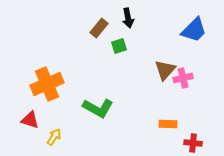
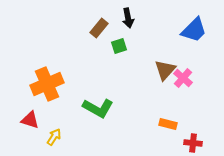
pink cross: rotated 36 degrees counterclockwise
orange rectangle: rotated 12 degrees clockwise
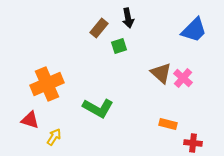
brown triangle: moved 4 px left, 3 px down; rotated 30 degrees counterclockwise
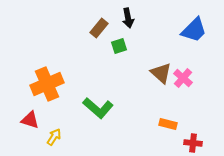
green L-shape: rotated 12 degrees clockwise
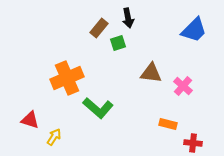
green square: moved 1 px left, 3 px up
brown triangle: moved 10 px left; rotated 35 degrees counterclockwise
pink cross: moved 8 px down
orange cross: moved 20 px right, 6 px up
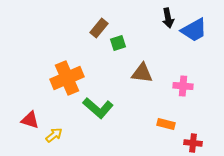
black arrow: moved 40 px right
blue trapezoid: rotated 16 degrees clockwise
brown triangle: moved 9 px left
pink cross: rotated 36 degrees counterclockwise
orange rectangle: moved 2 px left
yellow arrow: moved 2 px up; rotated 18 degrees clockwise
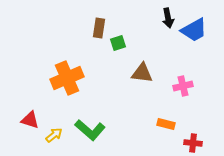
brown rectangle: rotated 30 degrees counterclockwise
pink cross: rotated 18 degrees counterclockwise
green L-shape: moved 8 px left, 22 px down
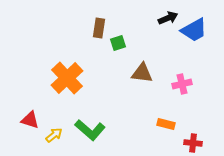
black arrow: rotated 102 degrees counterclockwise
orange cross: rotated 20 degrees counterclockwise
pink cross: moved 1 px left, 2 px up
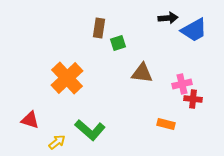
black arrow: rotated 18 degrees clockwise
yellow arrow: moved 3 px right, 7 px down
red cross: moved 44 px up
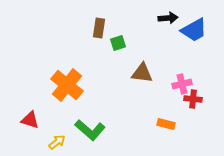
orange cross: moved 7 px down; rotated 8 degrees counterclockwise
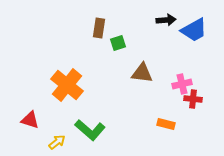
black arrow: moved 2 px left, 2 px down
